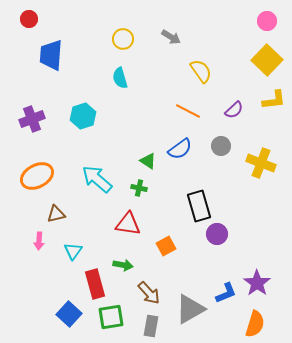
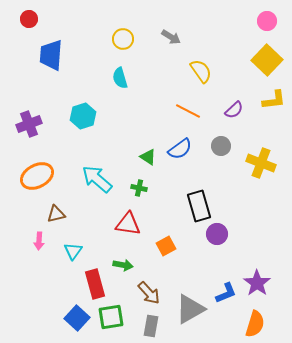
purple cross: moved 3 px left, 5 px down
green triangle: moved 4 px up
blue square: moved 8 px right, 4 px down
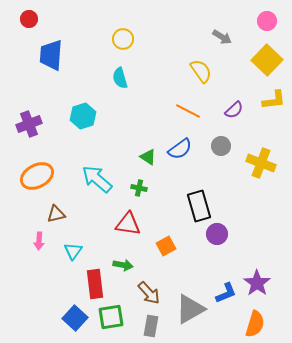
gray arrow: moved 51 px right
red rectangle: rotated 8 degrees clockwise
blue square: moved 2 px left
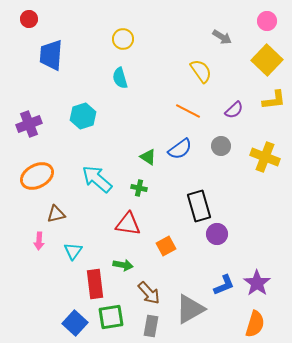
yellow cross: moved 4 px right, 6 px up
blue L-shape: moved 2 px left, 8 px up
blue square: moved 5 px down
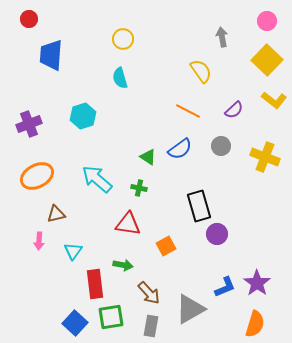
gray arrow: rotated 132 degrees counterclockwise
yellow L-shape: rotated 45 degrees clockwise
blue L-shape: moved 1 px right, 2 px down
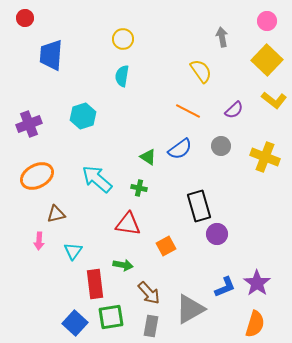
red circle: moved 4 px left, 1 px up
cyan semicircle: moved 2 px right, 2 px up; rotated 25 degrees clockwise
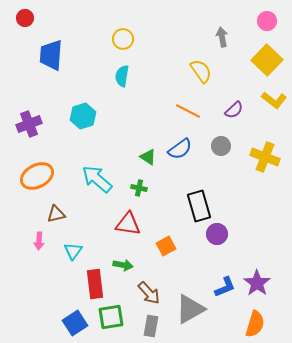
blue square: rotated 15 degrees clockwise
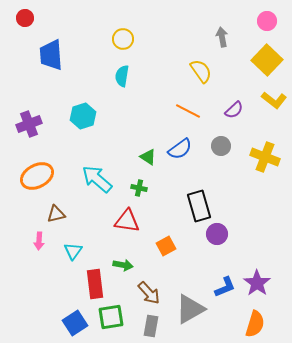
blue trapezoid: rotated 8 degrees counterclockwise
red triangle: moved 1 px left, 3 px up
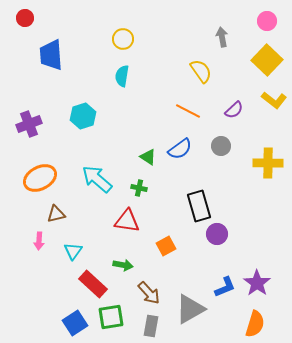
yellow cross: moved 3 px right, 6 px down; rotated 20 degrees counterclockwise
orange ellipse: moved 3 px right, 2 px down
red rectangle: moved 2 px left; rotated 40 degrees counterclockwise
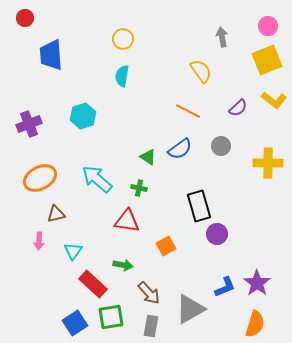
pink circle: moved 1 px right, 5 px down
yellow square: rotated 24 degrees clockwise
purple semicircle: moved 4 px right, 2 px up
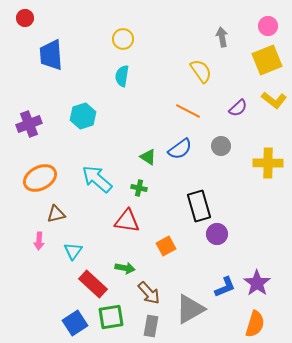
green arrow: moved 2 px right, 3 px down
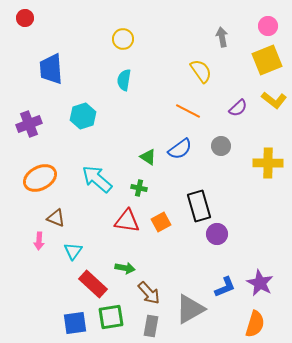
blue trapezoid: moved 14 px down
cyan semicircle: moved 2 px right, 4 px down
brown triangle: moved 4 px down; rotated 36 degrees clockwise
orange square: moved 5 px left, 24 px up
purple star: moved 3 px right; rotated 8 degrees counterclockwise
blue square: rotated 25 degrees clockwise
